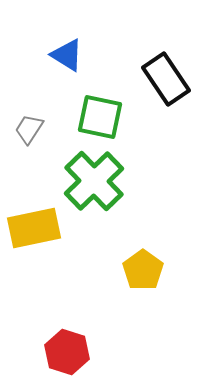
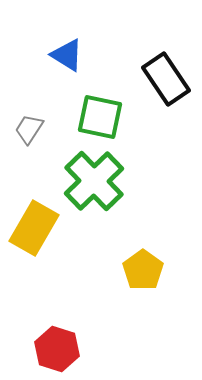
yellow rectangle: rotated 48 degrees counterclockwise
red hexagon: moved 10 px left, 3 px up
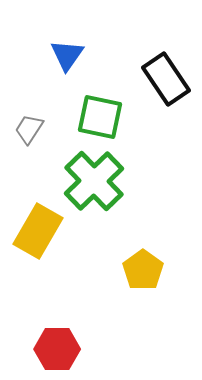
blue triangle: rotated 33 degrees clockwise
yellow rectangle: moved 4 px right, 3 px down
red hexagon: rotated 18 degrees counterclockwise
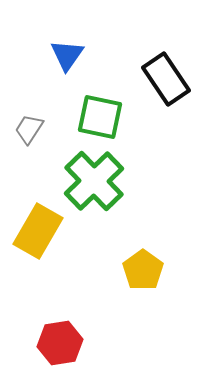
red hexagon: moved 3 px right, 6 px up; rotated 9 degrees counterclockwise
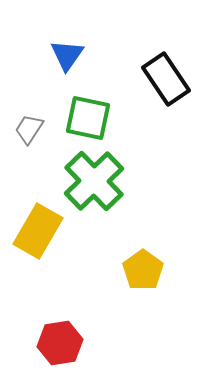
green square: moved 12 px left, 1 px down
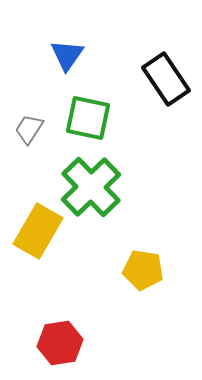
green cross: moved 3 px left, 6 px down
yellow pentagon: rotated 27 degrees counterclockwise
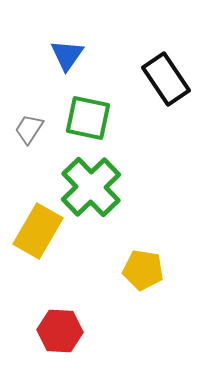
red hexagon: moved 12 px up; rotated 12 degrees clockwise
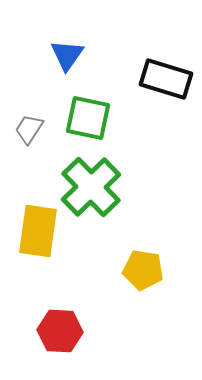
black rectangle: rotated 39 degrees counterclockwise
yellow rectangle: rotated 22 degrees counterclockwise
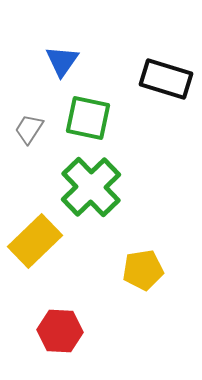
blue triangle: moved 5 px left, 6 px down
yellow rectangle: moved 3 px left, 10 px down; rotated 38 degrees clockwise
yellow pentagon: rotated 18 degrees counterclockwise
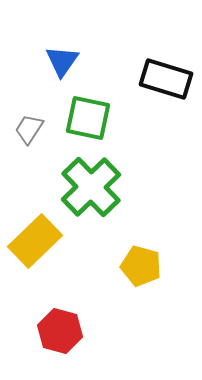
yellow pentagon: moved 2 px left, 4 px up; rotated 24 degrees clockwise
red hexagon: rotated 12 degrees clockwise
